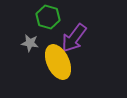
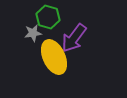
gray star: moved 3 px right, 10 px up; rotated 18 degrees counterclockwise
yellow ellipse: moved 4 px left, 5 px up
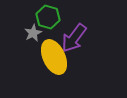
gray star: rotated 18 degrees counterclockwise
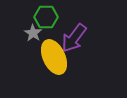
green hexagon: moved 2 px left; rotated 15 degrees counterclockwise
gray star: rotated 12 degrees counterclockwise
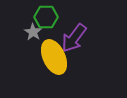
gray star: moved 1 px up
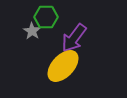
gray star: moved 1 px left, 1 px up
yellow ellipse: moved 9 px right, 9 px down; rotated 68 degrees clockwise
